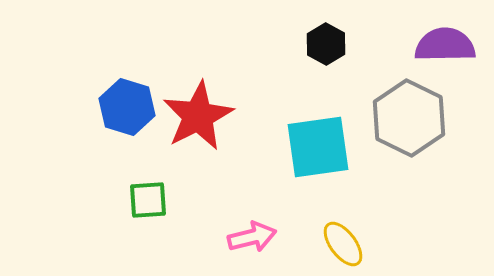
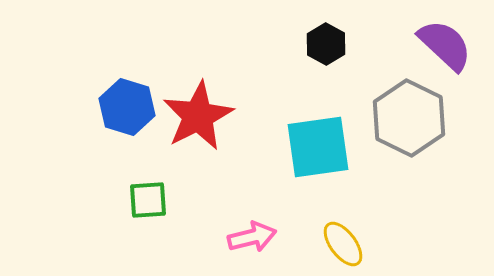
purple semicircle: rotated 44 degrees clockwise
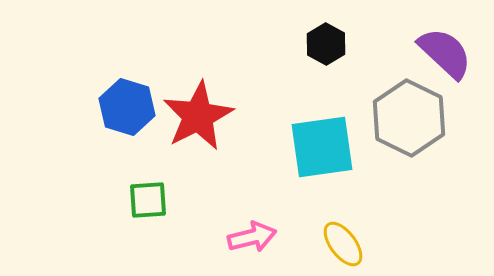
purple semicircle: moved 8 px down
cyan square: moved 4 px right
